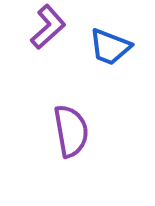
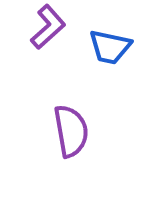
blue trapezoid: rotated 9 degrees counterclockwise
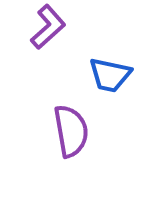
blue trapezoid: moved 28 px down
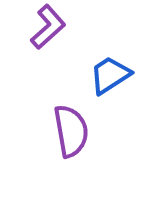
blue trapezoid: rotated 135 degrees clockwise
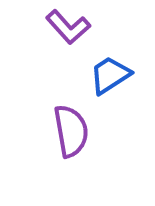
purple L-shape: moved 20 px right; rotated 90 degrees clockwise
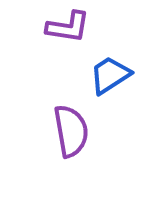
purple L-shape: rotated 39 degrees counterclockwise
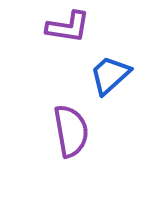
blue trapezoid: rotated 9 degrees counterclockwise
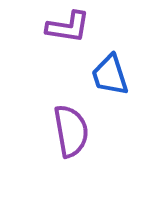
blue trapezoid: rotated 66 degrees counterclockwise
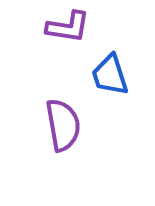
purple semicircle: moved 8 px left, 6 px up
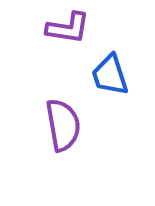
purple L-shape: moved 1 px down
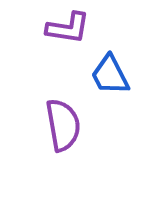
blue trapezoid: rotated 9 degrees counterclockwise
